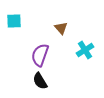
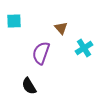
cyan cross: moved 1 px left, 2 px up
purple semicircle: moved 1 px right, 2 px up
black semicircle: moved 11 px left, 5 px down
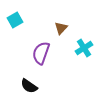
cyan square: moved 1 px right, 1 px up; rotated 28 degrees counterclockwise
brown triangle: rotated 24 degrees clockwise
black semicircle: rotated 24 degrees counterclockwise
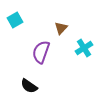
purple semicircle: moved 1 px up
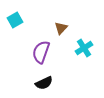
black semicircle: moved 15 px right, 3 px up; rotated 60 degrees counterclockwise
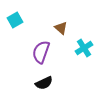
brown triangle: rotated 32 degrees counterclockwise
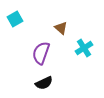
cyan square: moved 1 px up
purple semicircle: moved 1 px down
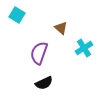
cyan square: moved 2 px right, 4 px up; rotated 28 degrees counterclockwise
purple semicircle: moved 2 px left
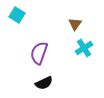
brown triangle: moved 14 px right, 4 px up; rotated 24 degrees clockwise
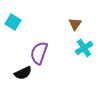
cyan square: moved 4 px left, 7 px down
black semicircle: moved 21 px left, 10 px up
